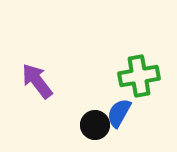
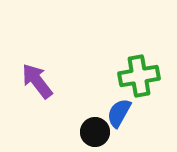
black circle: moved 7 px down
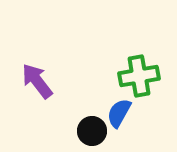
black circle: moved 3 px left, 1 px up
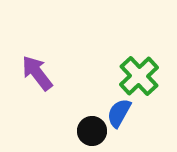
green cross: rotated 33 degrees counterclockwise
purple arrow: moved 8 px up
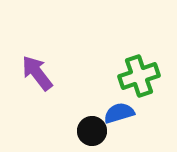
green cross: rotated 24 degrees clockwise
blue semicircle: rotated 44 degrees clockwise
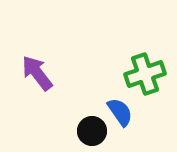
green cross: moved 6 px right, 2 px up
blue semicircle: moved 1 px right, 1 px up; rotated 72 degrees clockwise
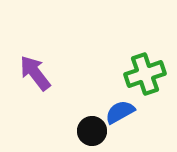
purple arrow: moved 2 px left
blue semicircle: rotated 84 degrees counterclockwise
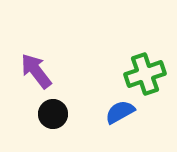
purple arrow: moved 1 px right, 2 px up
black circle: moved 39 px left, 17 px up
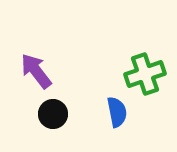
blue semicircle: moved 3 px left; rotated 108 degrees clockwise
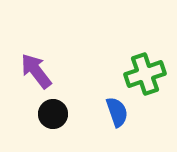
blue semicircle: rotated 8 degrees counterclockwise
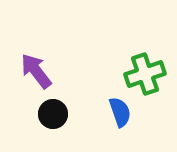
blue semicircle: moved 3 px right
